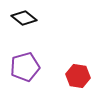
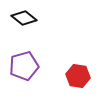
purple pentagon: moved 1 px left, 1 px up
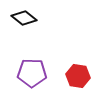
purple pentagon: moved 8 px right, 7 px down; rotated 16 degrees clockwise
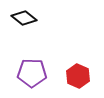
red hexagon: rotated 15 degrees clockwise
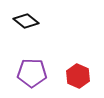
black diamond: moved 2 px right, 3 px down
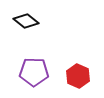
purple pentagon: moved 2 px right, 1 px up
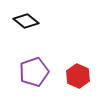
purple pentagon: rotated 20 degrees counterclockwise
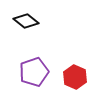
red hexagon: moved 3 px left, 1 px down
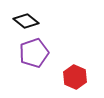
purple pentagon: moved 19 px up
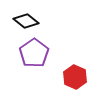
purple pentagon: rotated 16 degrees counterclockwise
